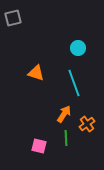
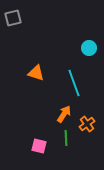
cyan circle: moved 11 px right
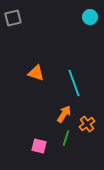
cyan circle: moved 1 px right, 31 px up
green line: rotated 21 degrees clockwise
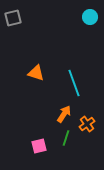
pink square: rotated 28 degrees counterclockwise
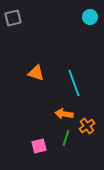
orange arrow: rotated 114 degrees counterclockwise
orange cross: moved 2 px down
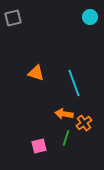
orange cross: moved 3 px left, 3 px up
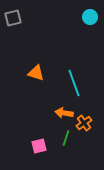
orange arrow: moved 1 px up
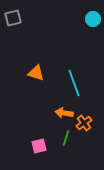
cyan circle: moved 3 px right, 2 px down
